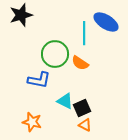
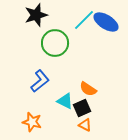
black star: moved 15 px right
cyan line: moved 13 px up; rotated 45 degrees clockwise
green circle: moved 11 px up
orange semicircle: moved 8 px right, 26 px down
blue L-shape: moved 1 px right, 1 px down; rotated 50 degrees counterclockwise
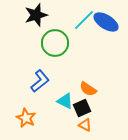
orange star: moved 6 px left, 4 px up; rotated 12 degrees clockwise
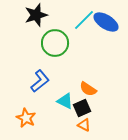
orange triangle: moved 1 px left
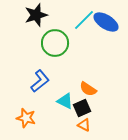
orange star: rotated 12 degrees counterclockwise
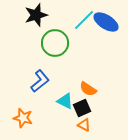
orange star: moved 3 px left
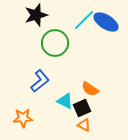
orange semicircle: moved 2 px right
orange star: rotated 18 degrees counterclockwise
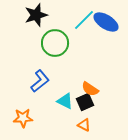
black square: moved 3 px right, 6 px up
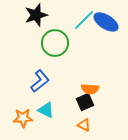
orange semicircle: rotated 30 degrees counterclockwise
cyan triangle: moved 19 px left, 9 px down
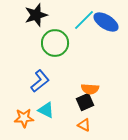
orange star: moved 1 px right
